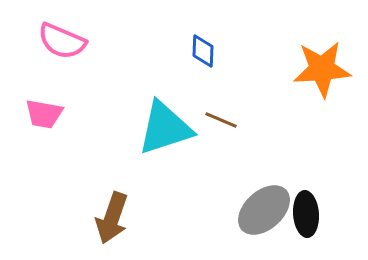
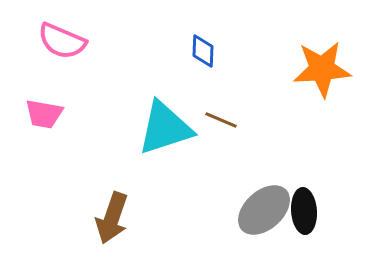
black ellipse: moved 2 px left, 3 px up
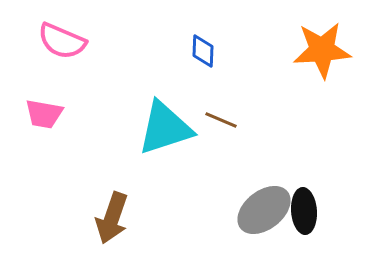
orange star: moved 19 px up
gray ellipse: rotated 4 degrees clockwise
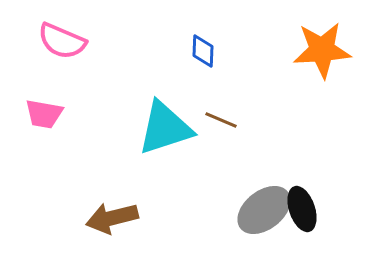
black ellipse: moved 2 px left, 2 px up; rotated 15 degrees counterclockwise
brown arrow: rotated 57 degrees clockwise
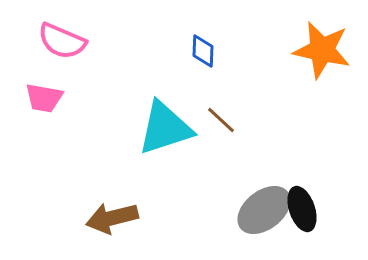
orange star: rotated 16 degrees clockwise
pink trapezoid: moved 16 px up
brown line: rotated 20 degrees clockwise
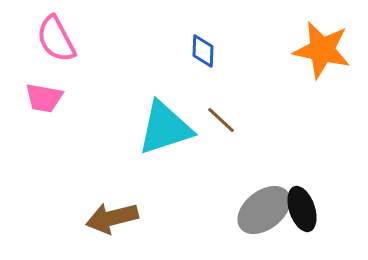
pink semicircle: moved 6 px left, 2 px up; rotated 39 degrees clockwise
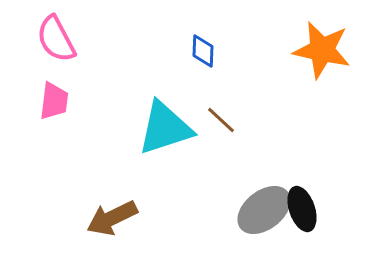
pink trapezoid: moved 10 px right, 3 px down; rotated 93 degrees counterclockwise
brown arrow: rotated 12 degrees counterclockwise
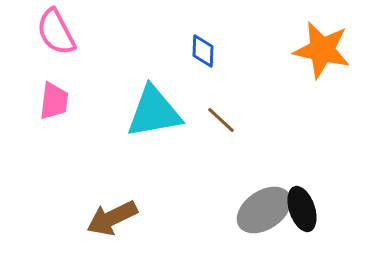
pink semicircle: moved 7 px up
cyan triangle: moved 11 px left, 16 px up; rotated 8 degrees clockwise
gray ellipse: rotated 4 degrees clockwise
